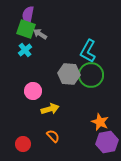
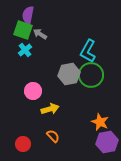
green square: moved 3 px left, 1 px down
gray hexagon: rotated 15 degrees counterclockwise
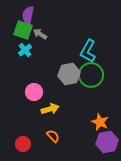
pink circle: moved 1 px right, 1 px down
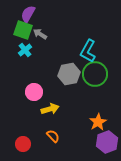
purple semicircle: moved 1 px up; rotated 18 degrees clockwise
green circle: moved 4 px right, 1 px up
orange star: moved 2 px left; rotated 18 degrees clockwise
purple hexagon: rotated 10 degrees counterclockwise
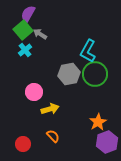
green square: rotated 30 degrees clockwise
